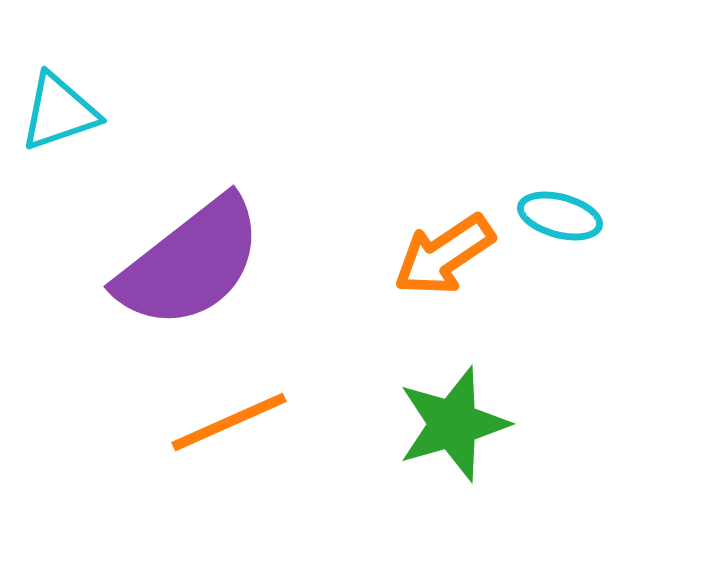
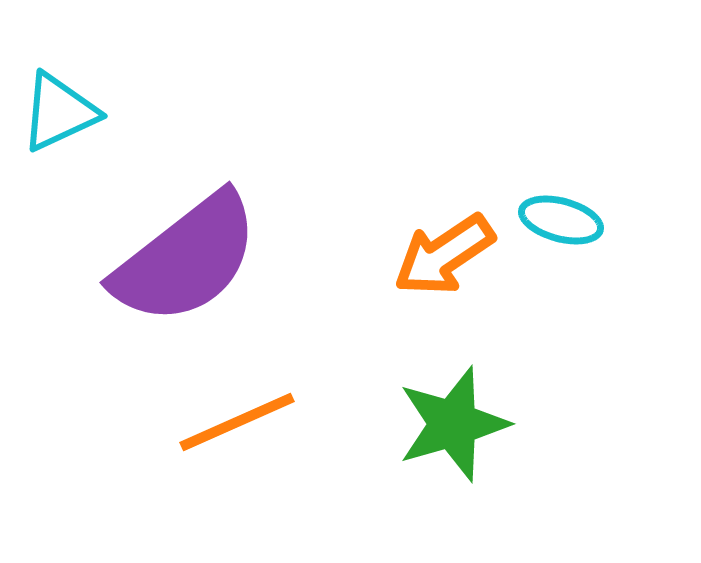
cyan triangle: rotated 6 degrees counterclockwise
cyan ellipse: moved 1 px right, 4 px down
purple semicircle: moved 4 px left, 4 px up
orange line: moved 8 px right
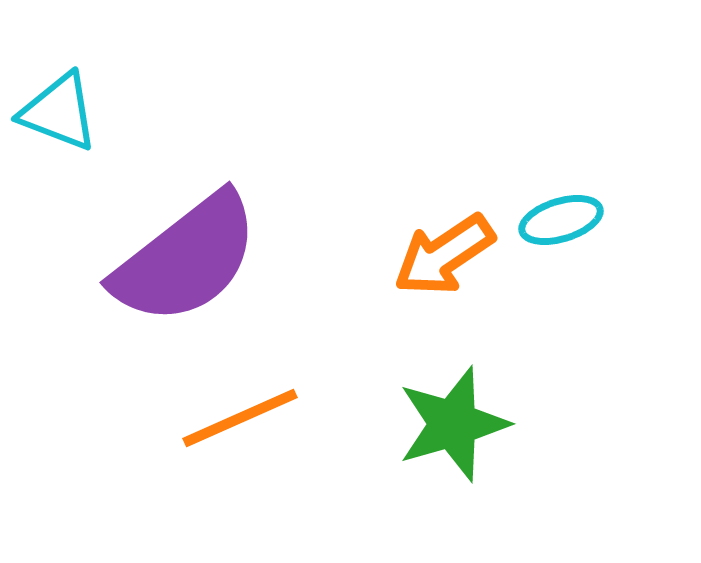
cyan triangle: rotated 46 degrees clockwise
cyan ellipse: rotated 32 degrees counterclockwise
orange line: moved 3 px right, 4 px up
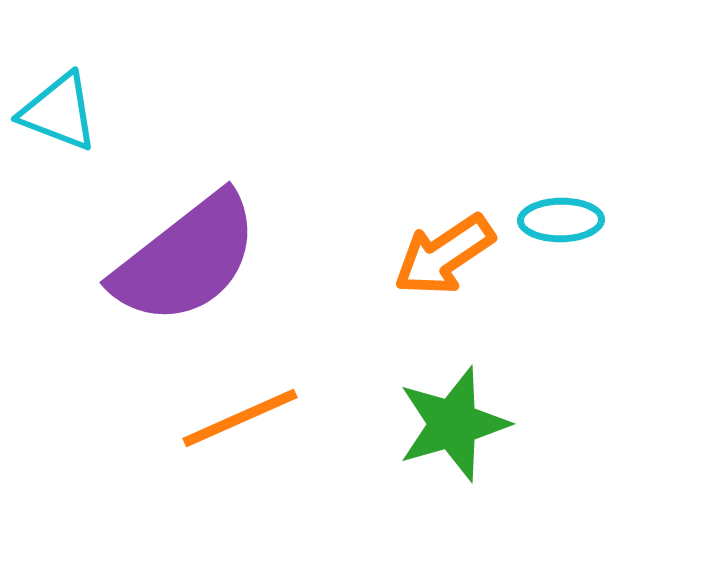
cyan ellipse: rotated 16 degrees clockwise
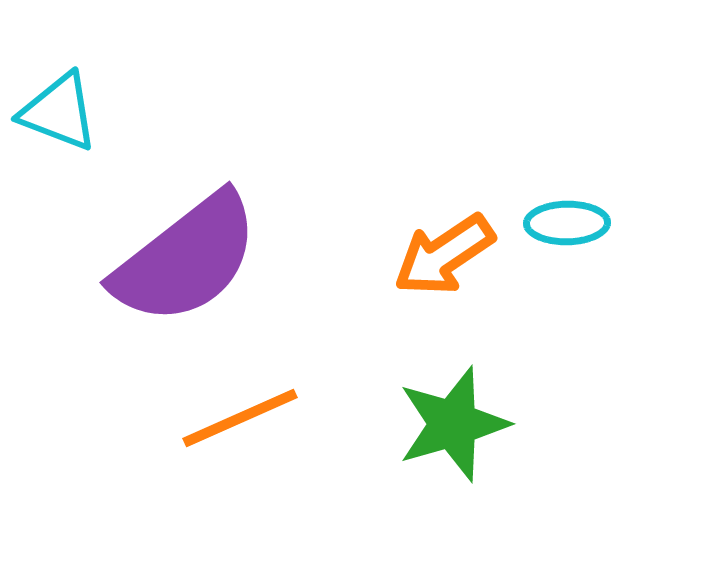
cyan ellipse: moved 6 px right, 3 px down
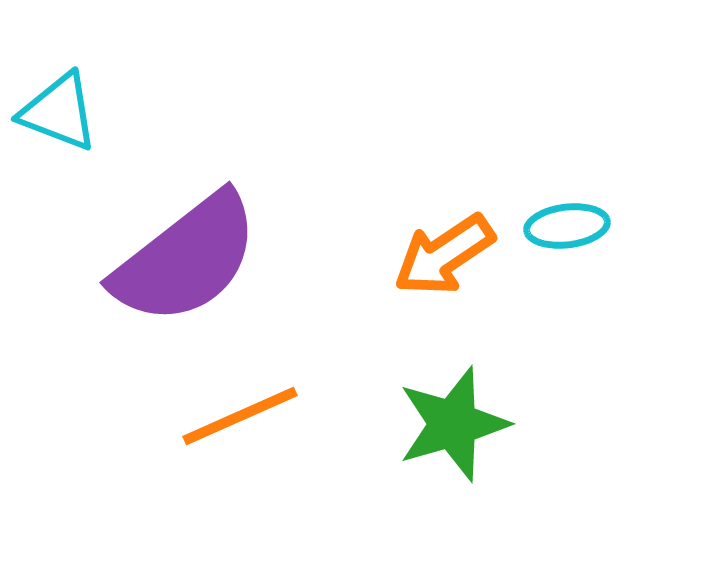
cyan ellipse: moved 3 px down; rotated 6 degrees counterclockwise
orange line: moved 2 px up
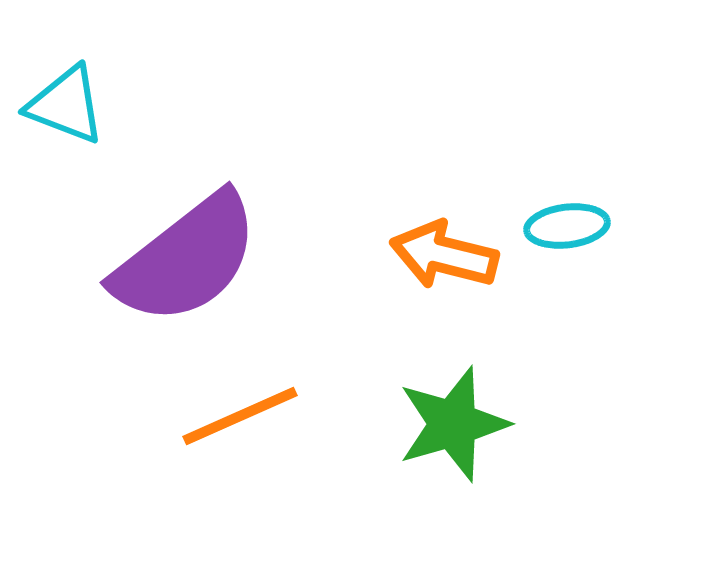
cyan triangle: moved 7 px right, 7 px up
orange arrow: rotated 48 degrees clockwise
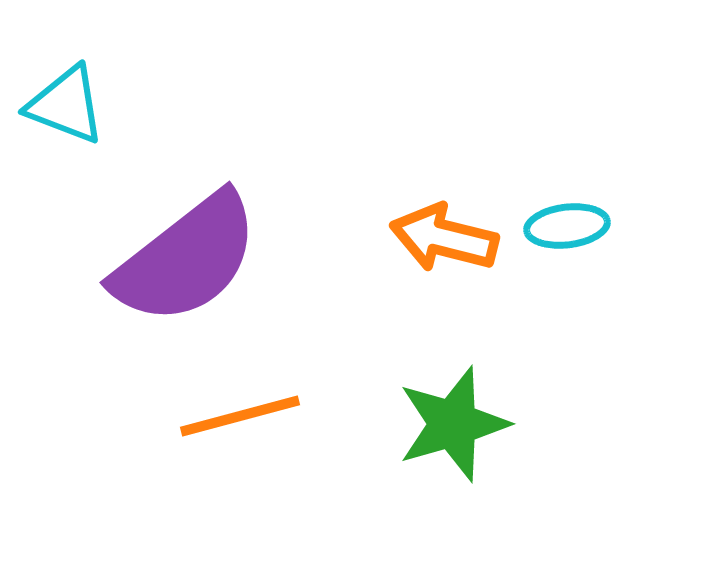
orange arrow: moved 17 px up
orange line: rotated 9 degrees clockwise
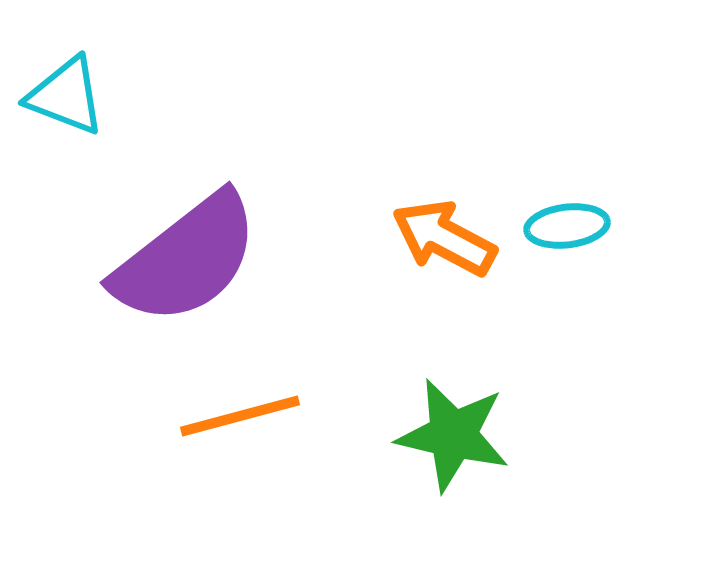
cyan triangle: moved 9 px up
orange arrow: rotated 14 degrees clockwise
green star: moved 11 px down; rotated 29 degrees clockwise
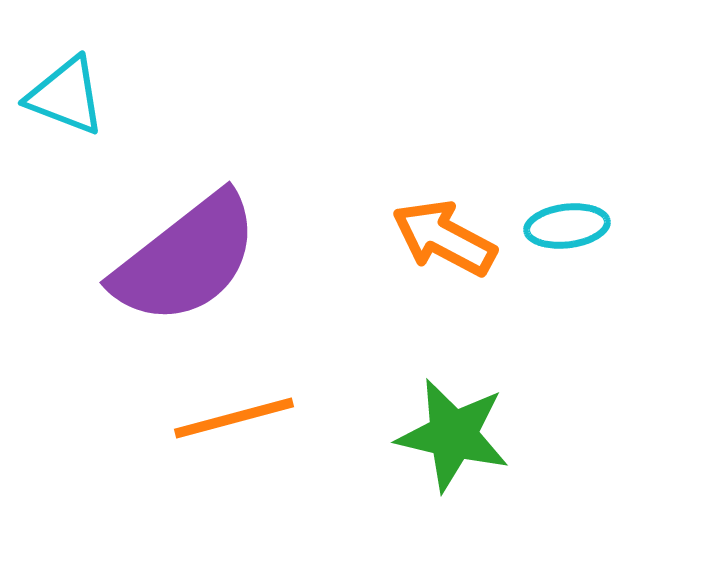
orange line: moved 6 px left, 2 px down
